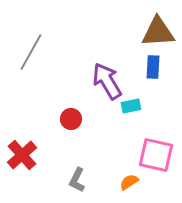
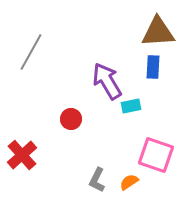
pink square: rotated 6 degrees clockwise
gray L-shape: moved 20 px right
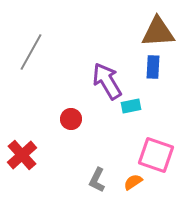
orange semicircle: moved 4 px right
